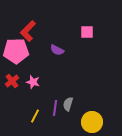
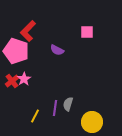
pink pentagon: rotated 20 degrees clockwise
pink star: moved 9 px left, 3 px up; rotated 24 degrees clockwise
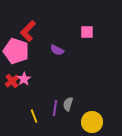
yellow line: moved 1 px left; rotated 48 degrees counterclockwise
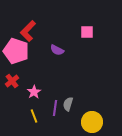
pink star: moved 10 px right, 13 px down
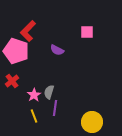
pink star: moved 3 px down
gray semicircle: moved 19 px left, 12 px up
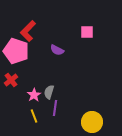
red cross: moved 1 px left, 1 px up
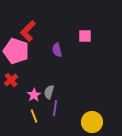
pink square: moved 2 px left, 4 px down
purple semicircle: rotated 48 degrees clockwise
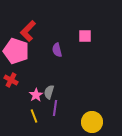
red cross: rotated 24 degrees counterclockwise
pink star: moved 2 px right
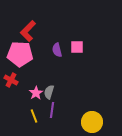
pink square: moved 8 px left, 11 px down
pink pentagon: moved 4 px right, 3 px down; rotated 15 degrees counterclockwise
pink star: moved 2 px up
purple line: moved 3 px left, 2 px down
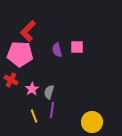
pink star: moved 4 px left, 4 px up
